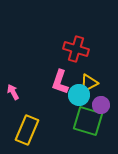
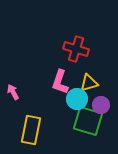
yellow triangle: rotated 12 degrees clockwise
cyan circle: moved 2 px left, 4 px down
yellow rectangle: moved 4 px right; rotated 12 degrees counterclockwise
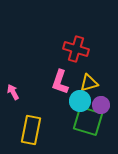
cyan circle: moved 3 px right, 2 px down
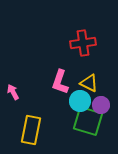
red cross: moved 7 px right, 6 px up; rotated 25 degrees counterclockwise
yellow triangle: rotated 42 degrees clockwise
